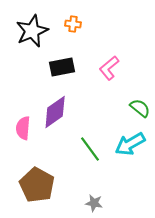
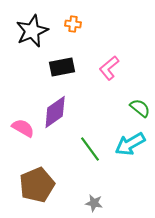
pink semicircle: rotated 115 degrees clockwise
brown pentagon: rotated 20 degrees clockwise
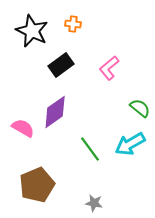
black star: rotated 24 degrees counterclockwise
black rectangle: moved 1 px left, 2 px up; rotated 25 degrees counterclockwise
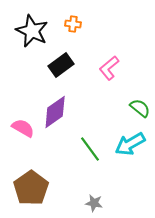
brown pentagon: moved 6 px left, 3 px down; rotated 12 degrees counterclockwise
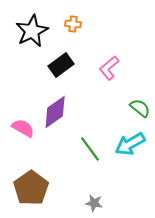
black star: rotated 20 degrees clockwise
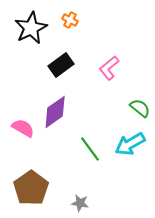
orange cross: moved 3 px left, 4 px up; rotated 21 degrees clockwise
black star: moved 1 px left, 3 px up
gray star: moved 14 px left
